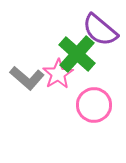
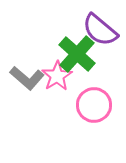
pink star: moved 1 px left, 2 px down
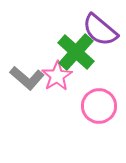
green cross: moved 1 px left, 2 px up
pink circle: moved 5 px right, 1 px down
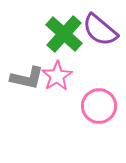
green cross: moved 12 px left, 18 px up
gray L-shape: rotated 28 degrees counterclockwise
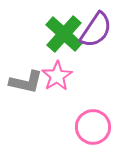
purple semicircle: moved 4 px left; rotated 96 degrees counterclockwise
gray L-shape: moved 1 px left, 4 px down
pink circle: moved 6 px left, 21 px down
